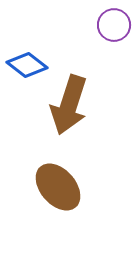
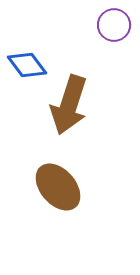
blue diamond: rotated 15 degrees clockwise
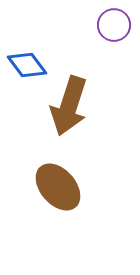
brown arrow: moved 1 px down
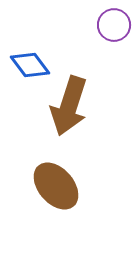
blue diamond: moved 3 px right
brown ellipse: moved 2 px left, 1 px up
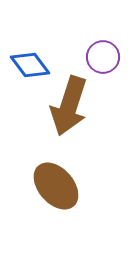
purple circle: moved 11 px left, 32 px down
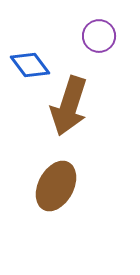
purple circle: moved 4 px left, 21 px up
brown ellipse: rotated 69 degrees clockwise
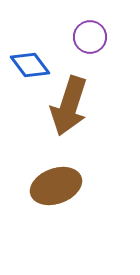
purple circle: moved 9 px left, 1 px down
brown ellipse: rotated 42 degrees clockwise
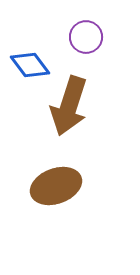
purple circle: moved 4 px left
